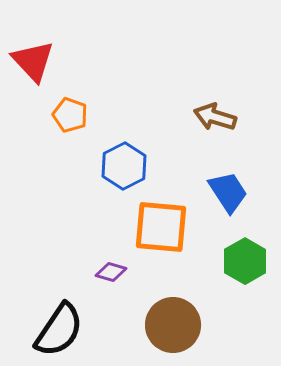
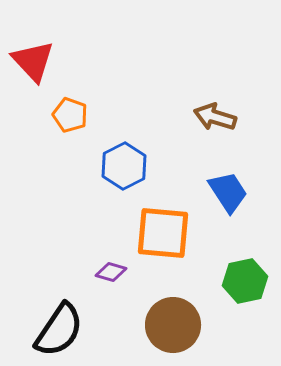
orange square: moved 2 px right, 6 px down
green hexagon: moved 20 px down; rotated 18 degrees clockwise
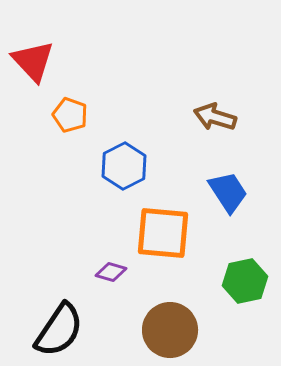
brown circle: moved 3 px left, 5 px down
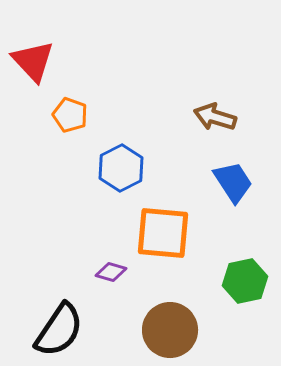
blue hexagon: moved 3 px left, 2 px down
blue trapezoid: moved 5 px right, 10 px up
